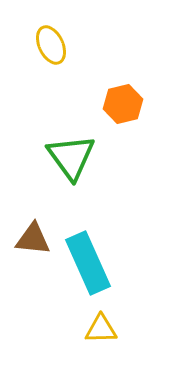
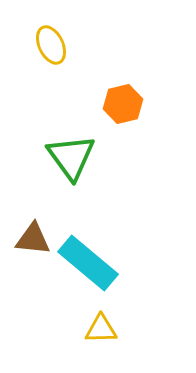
cyan rectangle: rotated 26 degrees counterclockwise
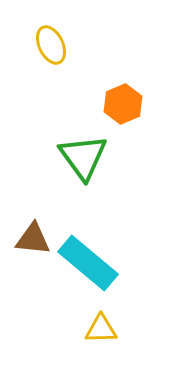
orange hexagon: rotated 9 degrees counterclockwise
green triangle: moved 12 px right
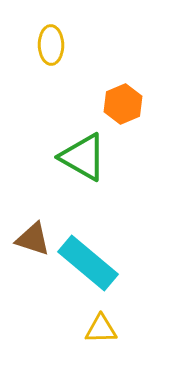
yellow ellipse: rotated 24 degrees clockwise
green triangle: rotated 24 degrees counterclockwise
brown triangle: rotated 12 degrees clockwise
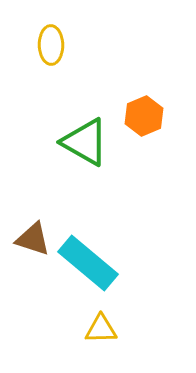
orange hexagon: moved 21 px right, 12 px down
green triangle: moved 2 px right, 15 px up
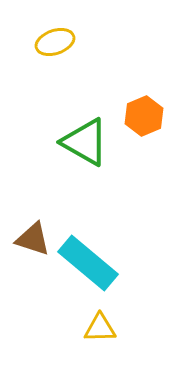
yellow ellipse: moved 4 px right, 3 px up; rotated 72 degrees clockwise
yellow triangle: moved 1 px left, 1 px up
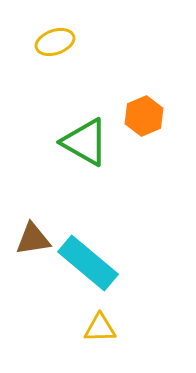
brown triangle: rotated 27 degrees counterclockwise
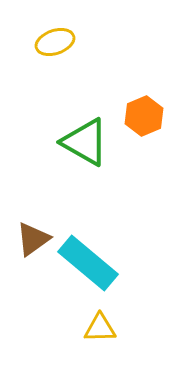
brown triangle: rotated 27 degrees counterclockwise
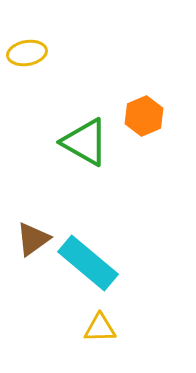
yellow ellipse: moved 28 px left, 11 px down; rotated 9 degrees clockwise
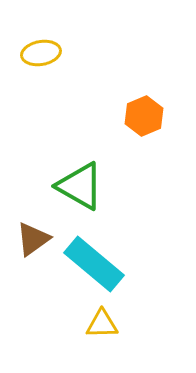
yellow ellipse: moved 14 px right
green triangle: moved 5 px left, 44 px down
cyan rectangle: moved 6 px right, 1 px down
yellow triangle: moved 2 px right, 4 px up
